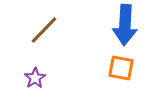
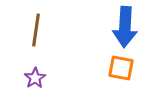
blue arrow: moved 2 px down
brown line: moved 8 px left; rotated 36 degrees counterclockwise
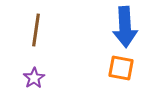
blue arrow: rotated 6 degrees counterclockwise
purple star: moved 1 px left
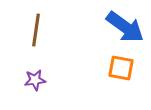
blue arrow: rotated 51 degrees counterclockwise
purple star: moved 1 px right, 2 px down; rotated 25 degrees clockwise
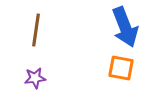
blue arrow: rotated 33 degrees clockwise
purple star: moved 2 px up
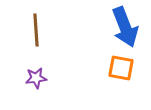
brown line: rotated 12 degrees counterclockwise
purple star: moved 1 px right
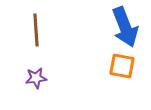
orange square: moved 1 px right, 2 px up
